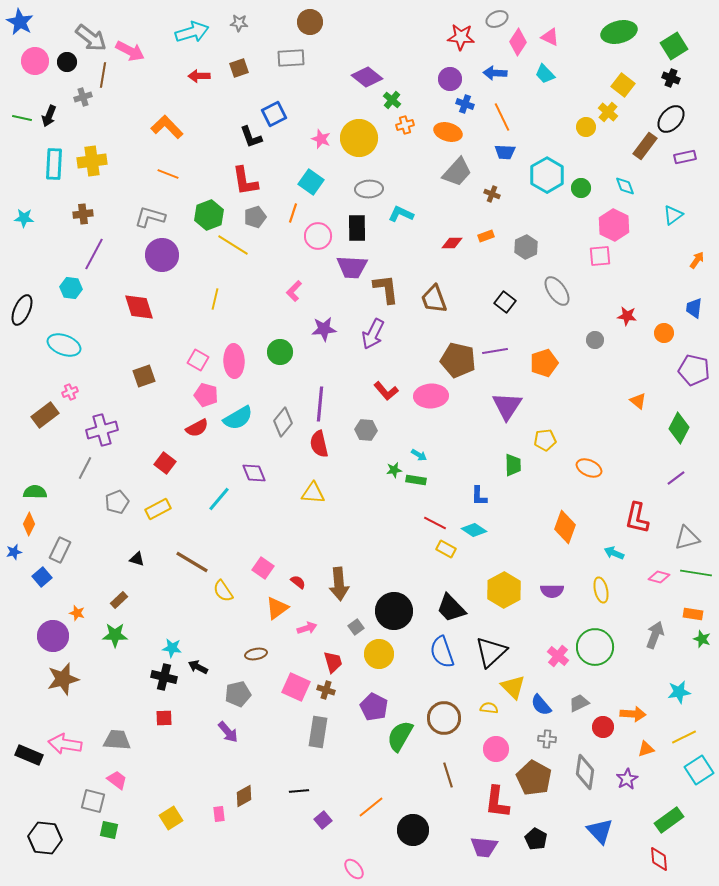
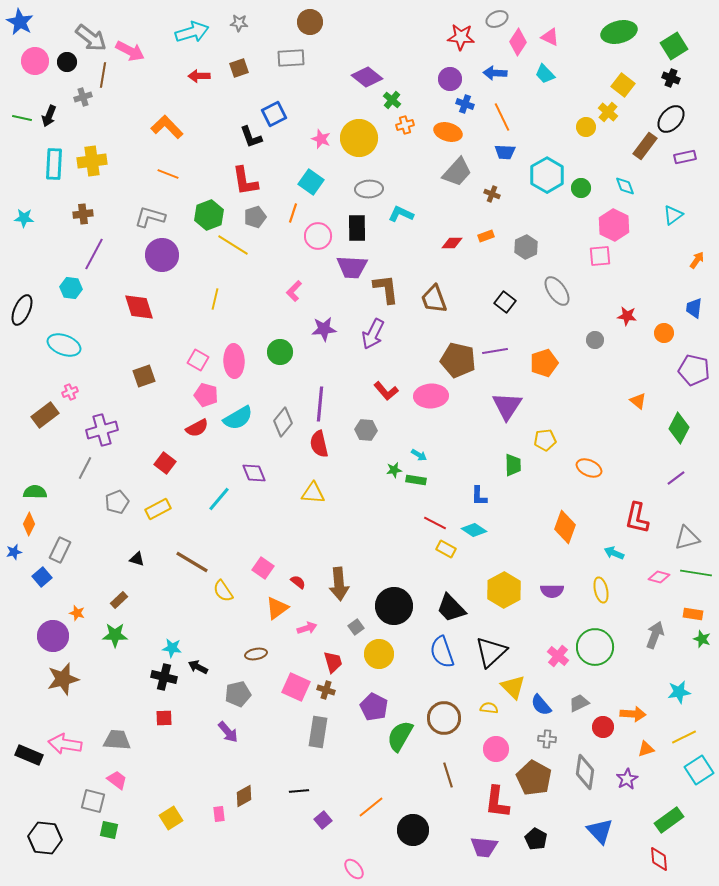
black circle at (394, 611): moved 5 px up
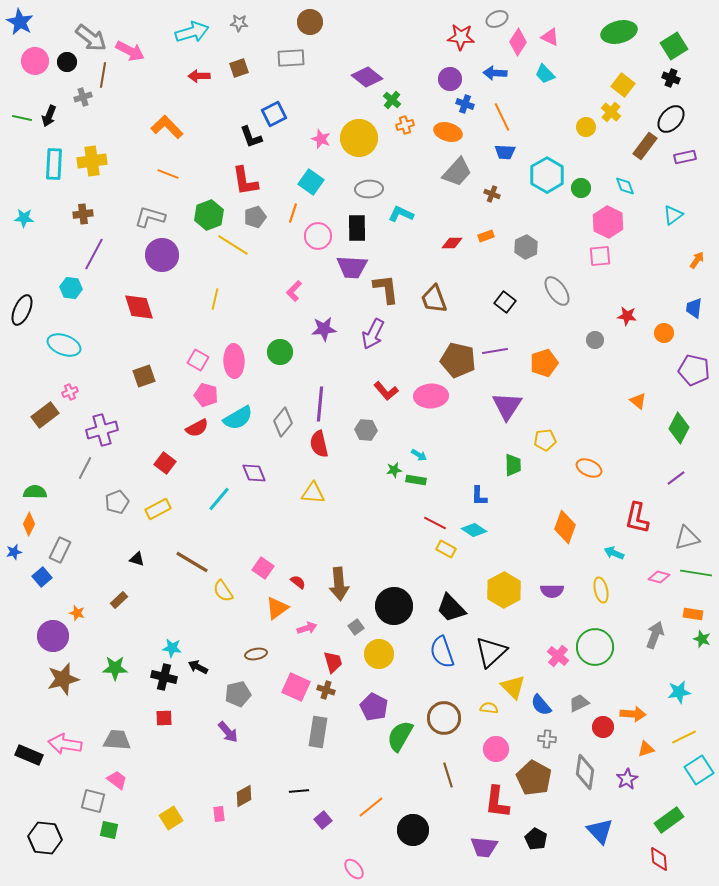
yellow cross at (608, 112): moved 3 px right
pink hexagon at (614, 225): moved 6 px left, 3 px up
green star at (115, 635): moved 33 px down
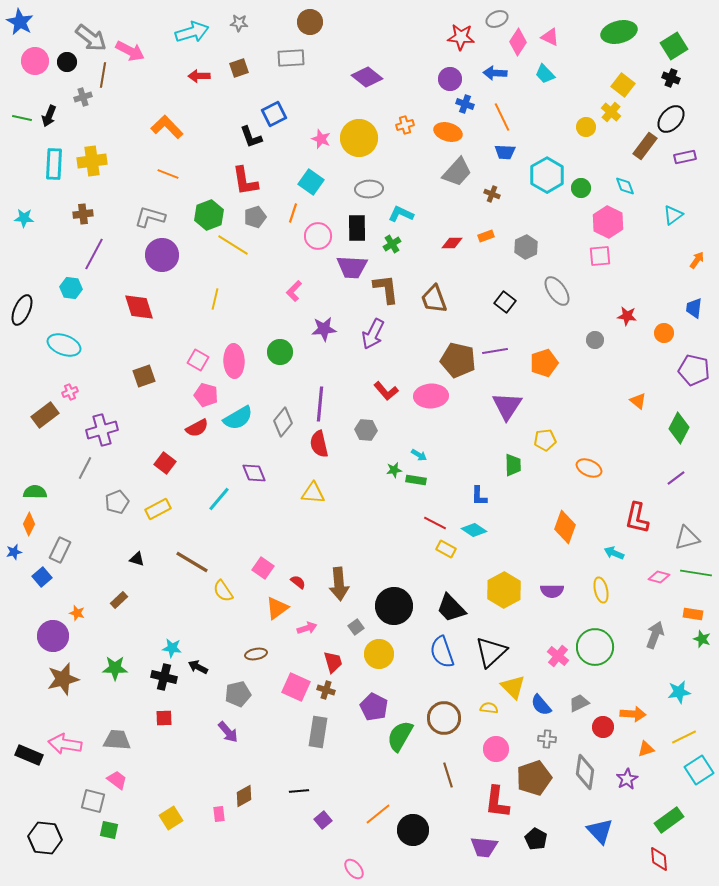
green cross at (392, 100): moved 144 px down; rotated 18 degrees clockwise
brown pentagon at (534, 778): rotated 24 degrees clockwise
orange line at (371, 807): moved 7 px right, 7 px down
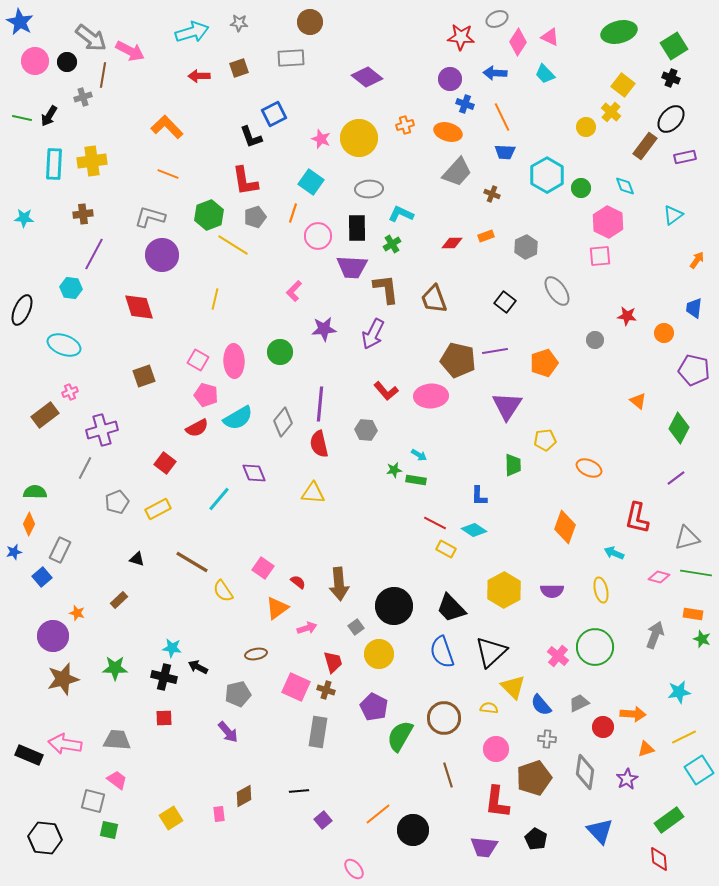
black arrow at (49, 116): rotated 10 degrees clockwise
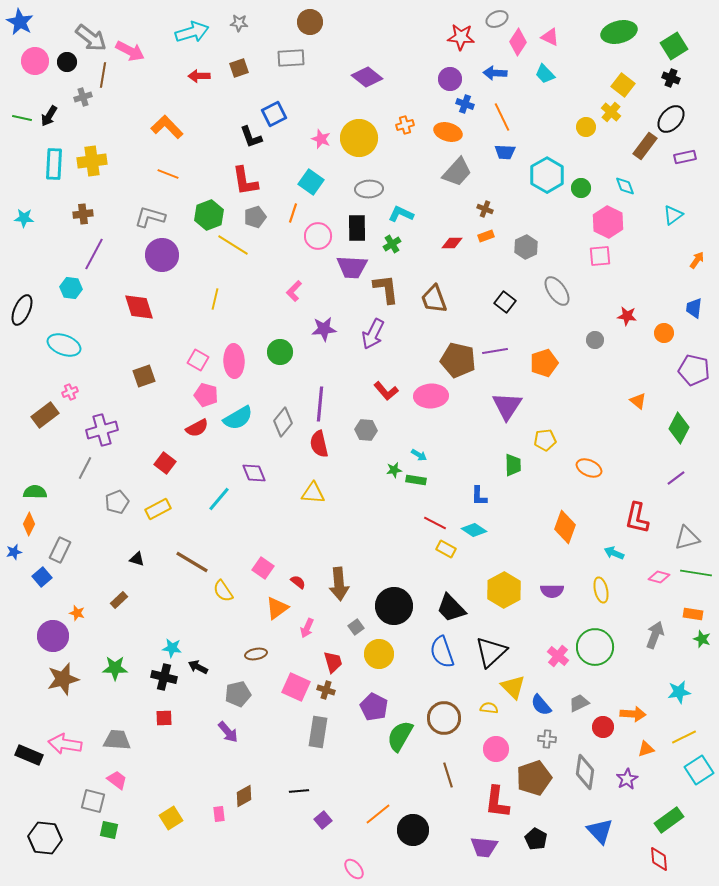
brown cross at (492, 194): moved 7 px left, 15 px down
pink arrow at (307, 628): rotated 132 degrees clockwise
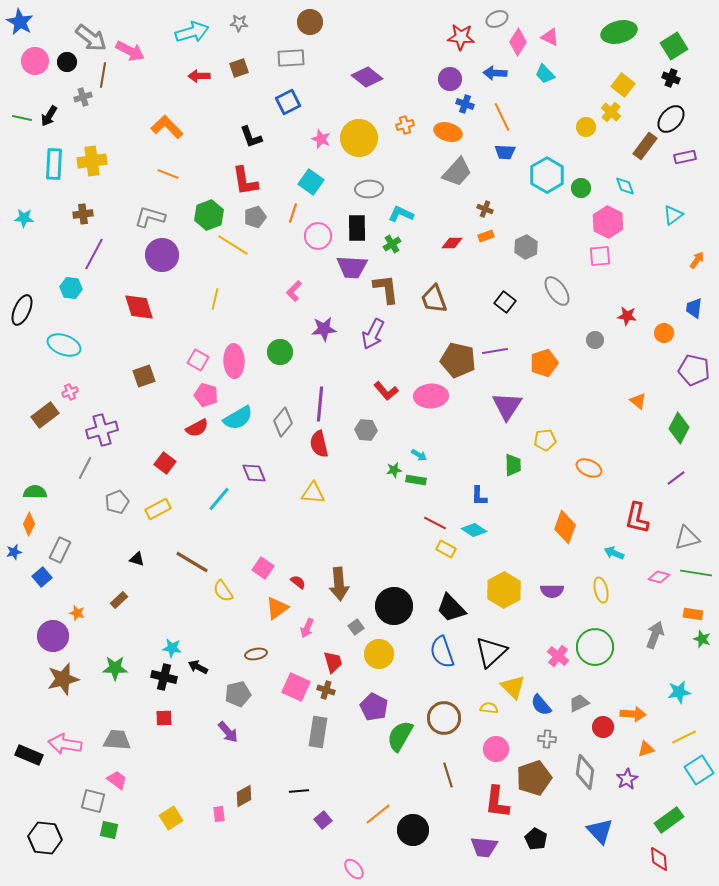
blue square at (274, 114): moved 14 px right, 12 px up
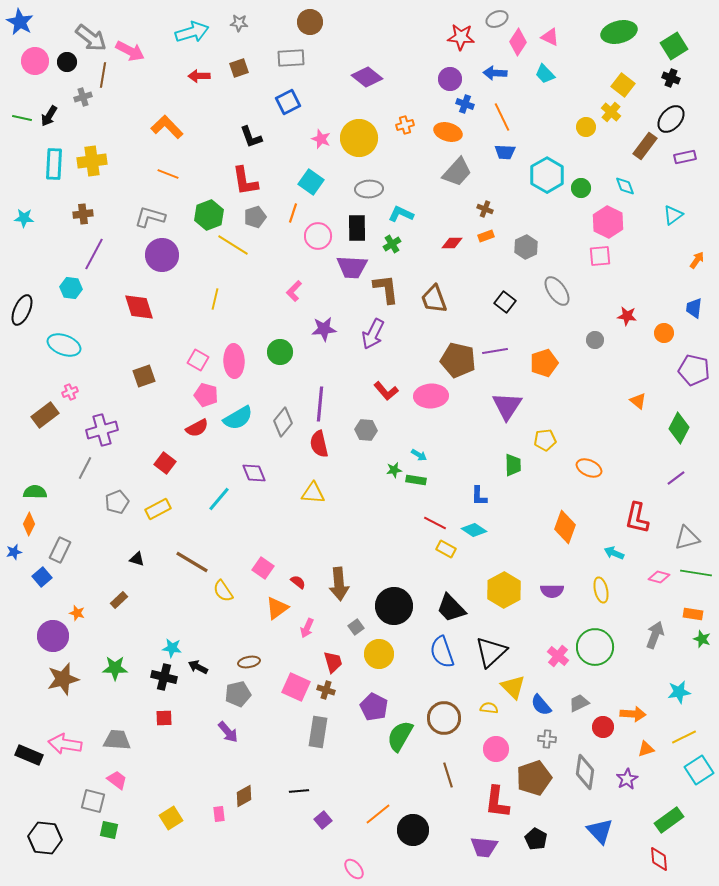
brown ellipse at (256, 654): moved 7 px left, 8 px down
